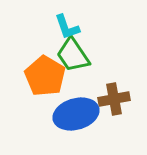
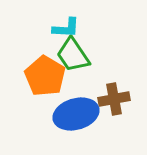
cyan L-shape: moved 1 px left, 1 px down; rotated 68 degrees counterclockwise
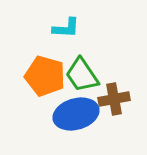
green trapezoid: moved 9 px right, 20 px down
orange pentagon: rotated 15 degrees counterclockwise
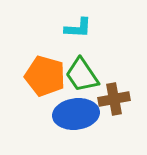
cyan L-shape: moved 12 px right
blue ellipse: rotated 9 degrees clockwise
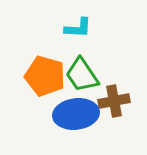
brown cross: moved 2 px down
